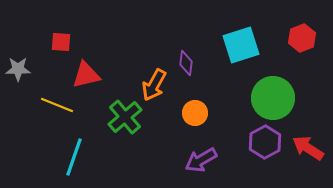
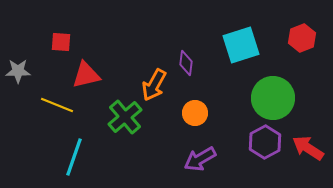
gray star: moved 2 px down
purple arrow: moved 1 px left, 1 px up
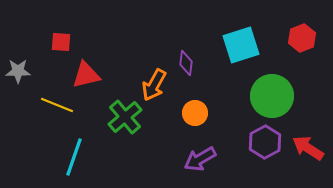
green circle: moved 1 px left, 2 px up
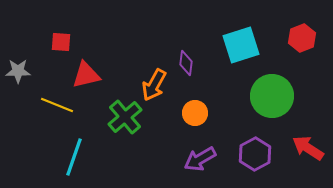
purple hexagon: moved 10 px left, 12 px down
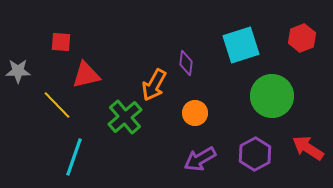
yellow line: rotated 24 degrees clockwise
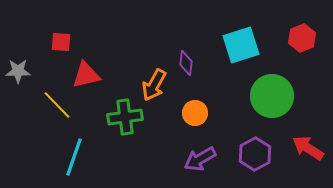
green cross: rotated 32 degrees clockwise
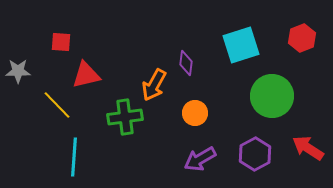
cyan line: rotated 15 degrees counterclockwise
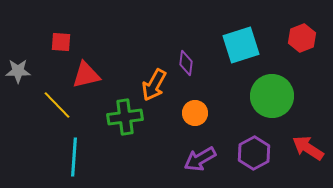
purple hexagon: moved 1 px left, 1 px up
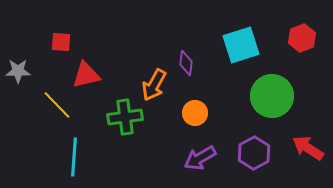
purple arrow: moved 1 px up
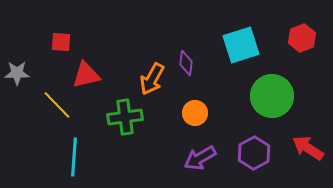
gray star: moved 1 px left, 2 px down
orange arrow: moved 2 px left, 6 px up
